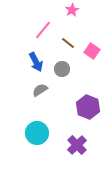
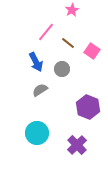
pink line: moved 3 px right, 2 px down
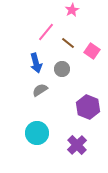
blue arrow: moved 1 px down; rotated 12 degrees clockwise
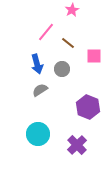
pink square: moved 2 px right, 5 px down; rotated 35 degrees counterclockwise
blue arrow: moved 1 px right, 1 px down
cyan circle: moved 1 px right, 1 px down
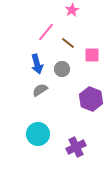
pink square: moved 2 px left, 1 px up
purple hexagon: moved 3 px right, 8 px up
purple cross: moved 1 px left, 2 px down; rotated 18 degrees clockwise
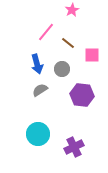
purple hexagon: moved 9 px left, 4 px up; rotated 15 degrees counterclockwise
purple cross: moved 2 px left
